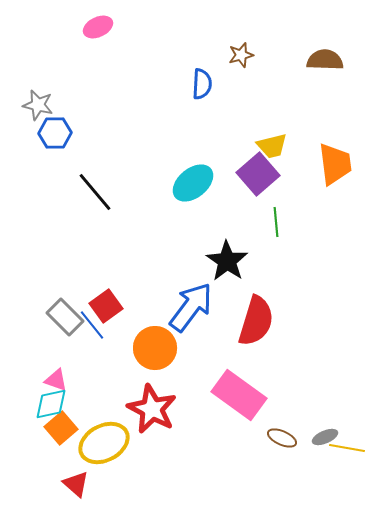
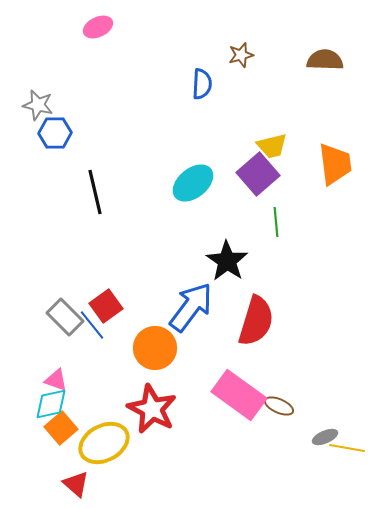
black line: rotated 27 degrees clockwise
brown ellipse: moved 3 px left, 32 px up
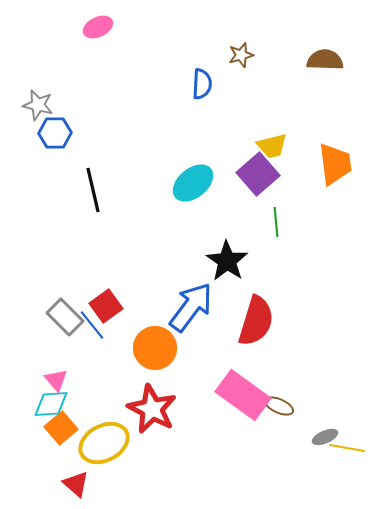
black line: moved 2 px left, 2 px up
pink triangle: rotated 30 degrees clockwise
pink rectangle: moved 4 px right
cyan diamond: rotated 9 degrees clockwise
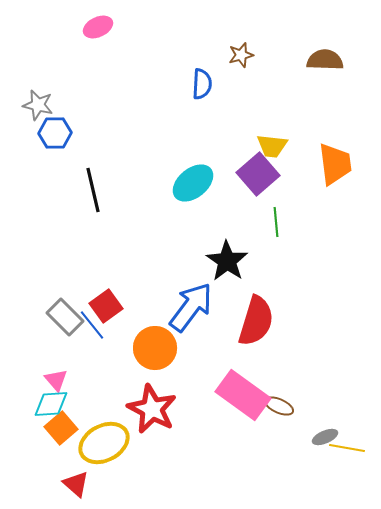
yellow trapezoid: rotated 20 degrees clockwise
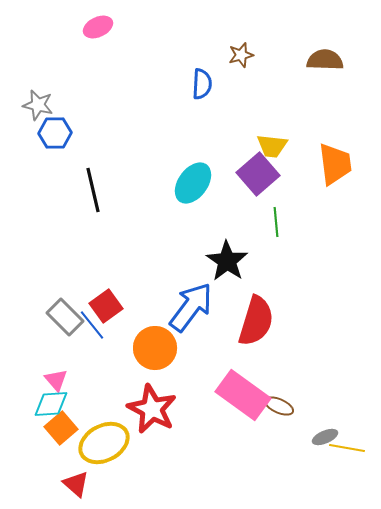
cyan ellipse: rotated 15 degrees counterclockwise
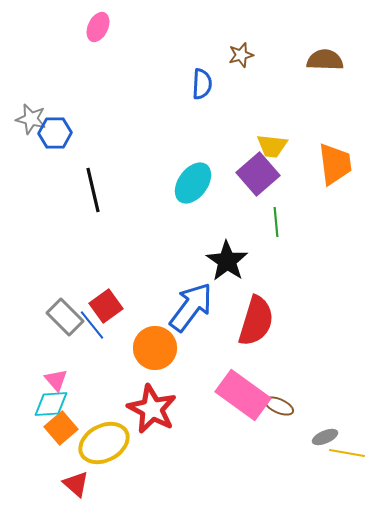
pink ellipse: rotated 40 degrees counterclockwise
gray star: moved 7 px left, 14 px down
yellow line: moved 5 px down
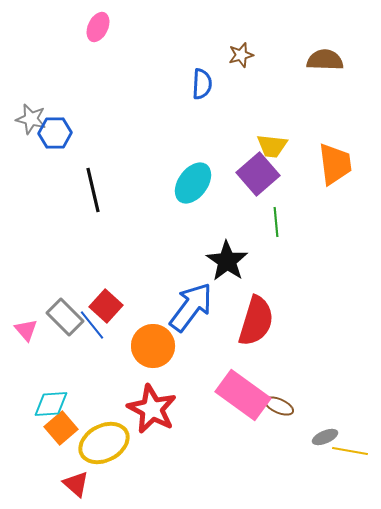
red square: rotated 12 degrees counterclockwise
orange circle: moved 2 px left, 2 px up
pink triangle: moved 30 px left, 50 px up
yellow line: moved 3 px right, 2 px up
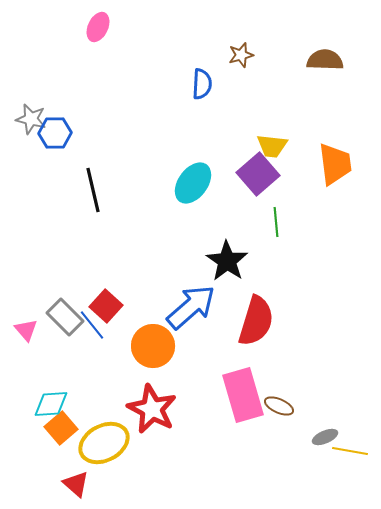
blue arrow: rotated 12 degrees clockwise
pink rectangle: rotated 38 degrees clockwise
